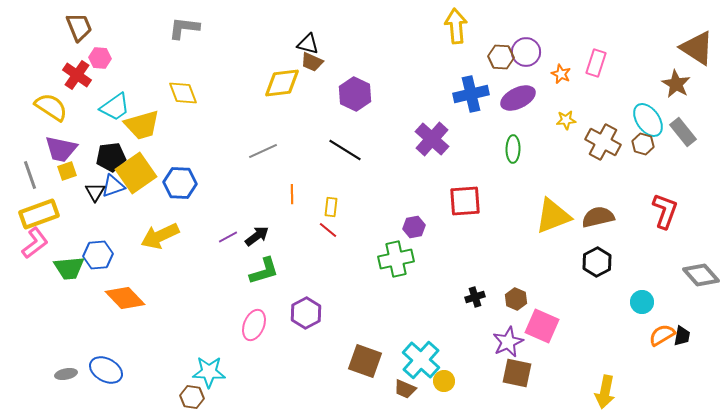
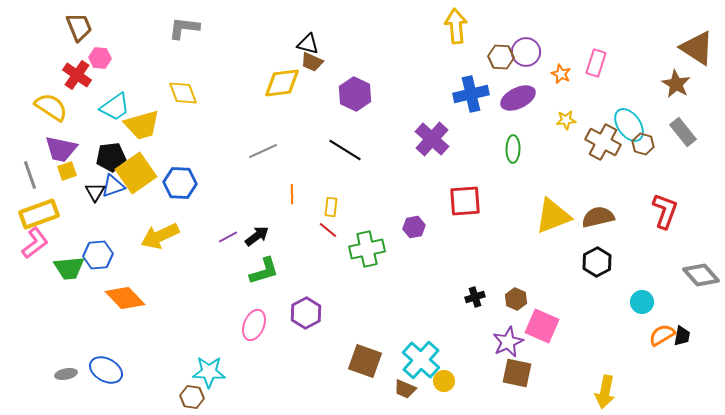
cyan ellipse at (648, 120): moved 19 px left, 5 px down
green cross at (396, 259): moved 29 px left, 10 px up
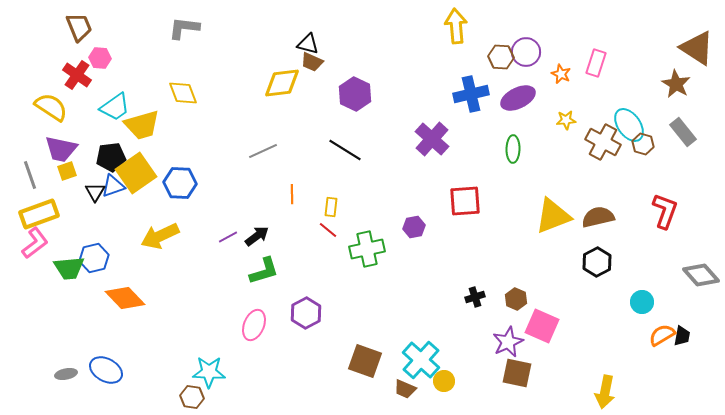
blue hexagon at (98, 255): moved 4 px left, 3 px down; rotated 8 degrees counterclockwise
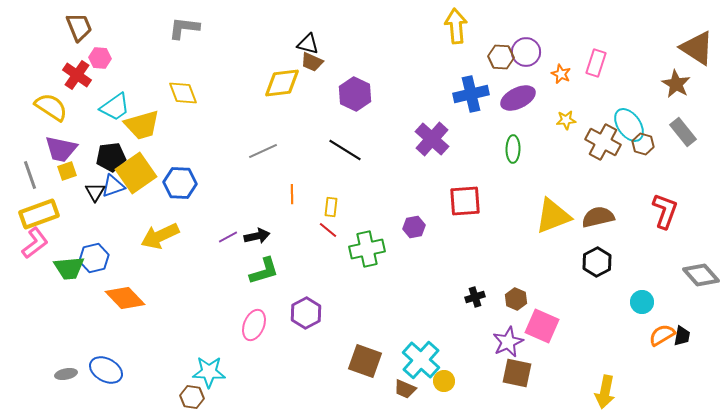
black arrow at (257, 236): rotated 25 degrees clockwise
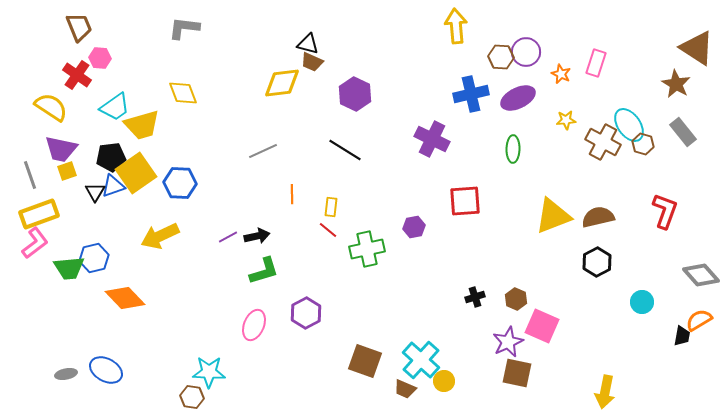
purple cross at (432, 139): rotated 16 degrees counterclockwise
orange semicircle at (662, 335): moved 37 px right, 15 px up
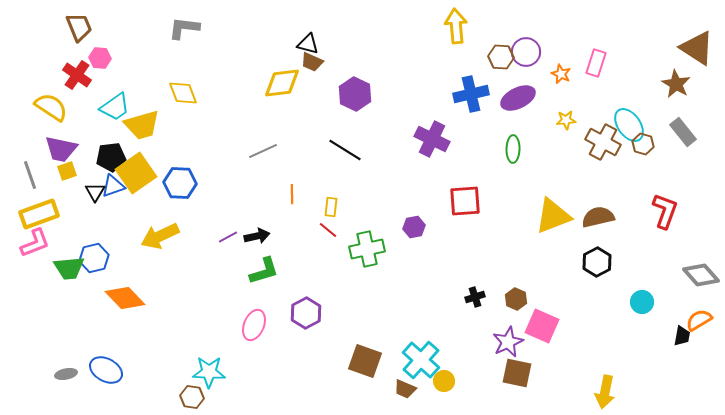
pink L-shape at (35, 243): rotated 16 degrees clockwise
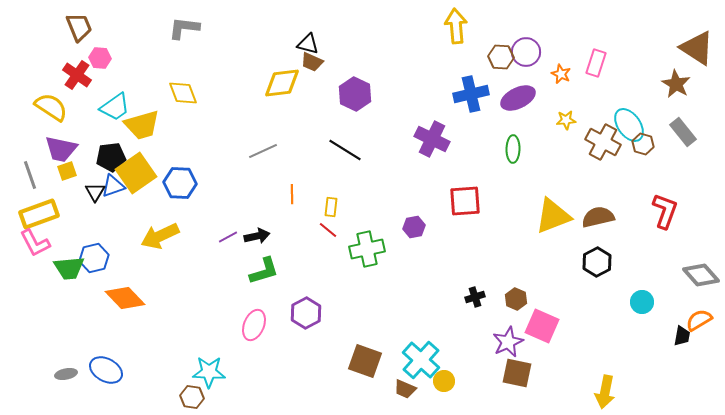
pink L-shape at (35, 243): rotated 84 degrees clockwise
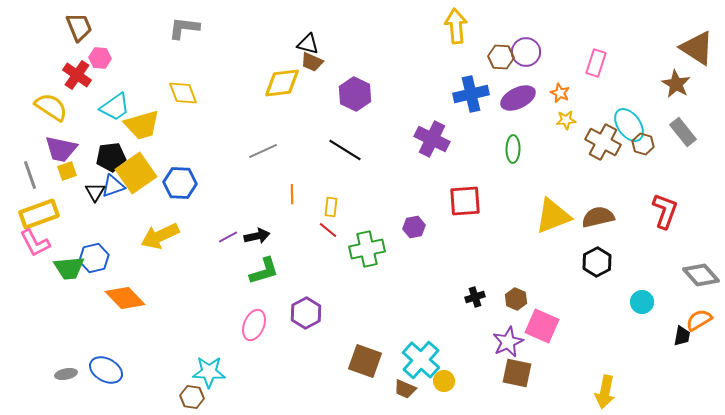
orange star at (561, 74): moved 1 px left, 19 px down
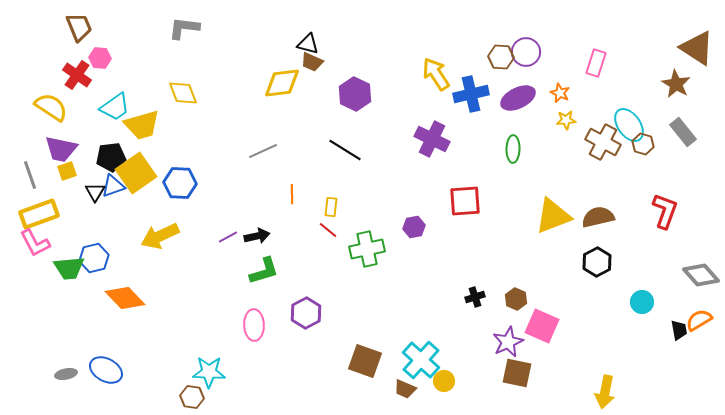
yellow arrow at (456, 26): moved 20 px left, 48 px down; rotated 28 degrees counterclockwise
pink ellipse at (254, 325): rotated 24 degrees counterclockwise
black trapezoid at (682, 336): moved 3 px left, 6 px up; rotated 20 degrees counterclockwise
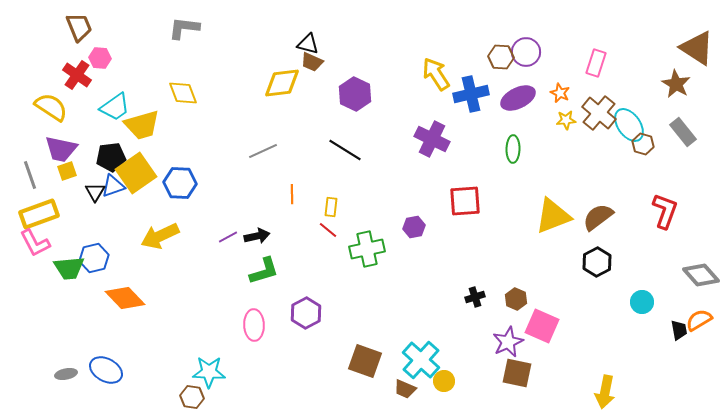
brown cross at (603, 142): moved 4 px left, 29 px up; rotated 12 degrees clockwise
brown semicircle at (598, 217): rotated 24 degrees counterclockwise
